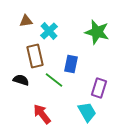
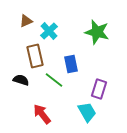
brown triangle: rotated 16 degrees counterclockwise
blue rectangle: rotated 24 degrees counterclockwise
purple rectangle: moved 1 px down
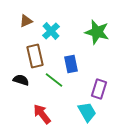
cyan cross: moved 2 px right
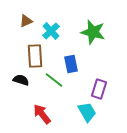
green star: moved 4 px left
brown rectangle: rotated 10 degrees clockwise
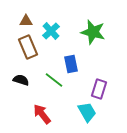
brown triangle: rotated 24 degrees clockwise
brown rectangle: moved 7 px left, 9 px up; rotated 20 degrees counterclockwise
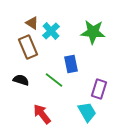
brown triangle: moved 6 px right, 2 px down; rotated 32 degrees clockwise
green star: rotated 10 degrees counterclockwise
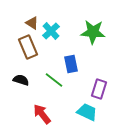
cyan trapezoid: rotated 35 degrees counterclockwise
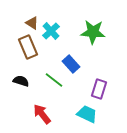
blue rectangle: rotated 30 degrees counterclockwise
black semicircle: moved 1 px down
cyan trapezoid: moved 2 px down
